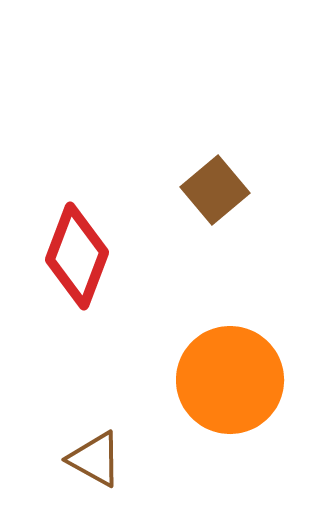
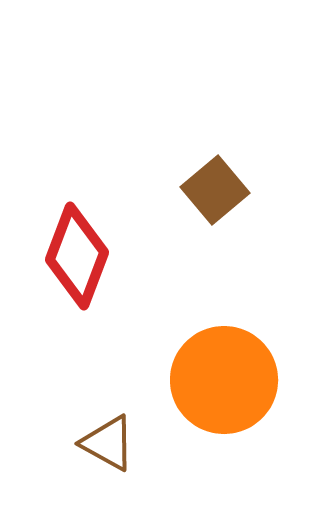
orange circle: moved 6 px left
brown triangle: moved 13 px right, 16 px up
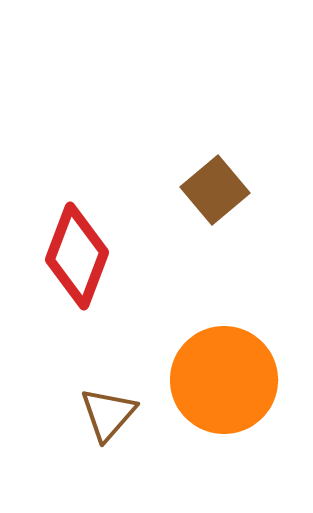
brown triangle: moved 29 px up; rotated 42 degrees clockwise
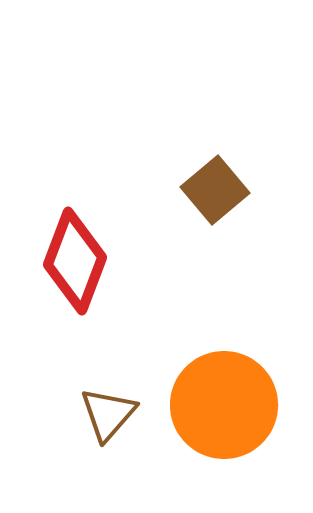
red diamond: moved 2 px left, 5 px down
orange circle: moved 25 px down
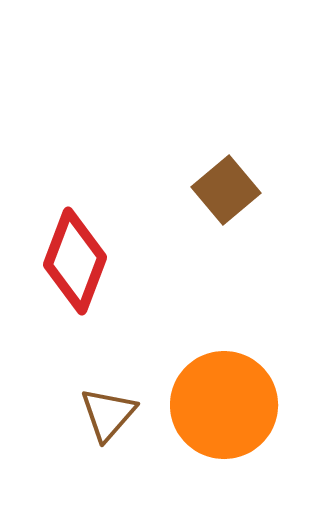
brown square: moved 11 px right
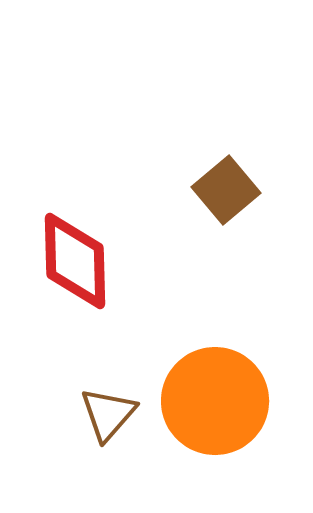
red diamond: rotated 22 degrees counterclockwise
orange circle: moved 9 px left, 4 px up
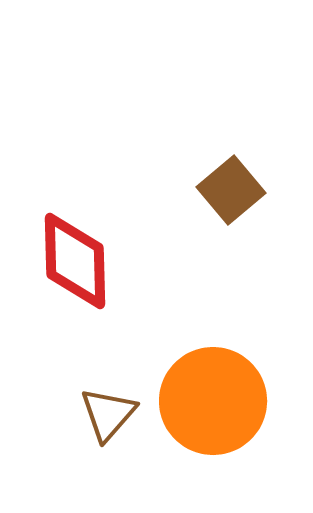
brown square: moved 5 px right
orange circle: moved 2 px left
